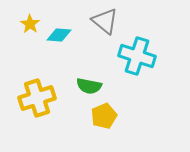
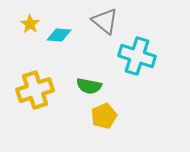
yellow cross: moved 2 px left, 8 px up
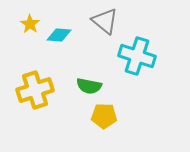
yellow pentagon: rotated 25 degrees clockwise
